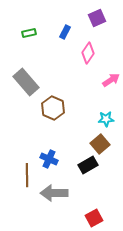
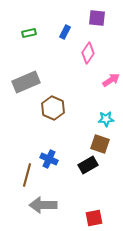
purple square: rotated 30 degrees clockwise
gray rectangle: rotated 72 degrees counterclockwise
brown square: rotated 30 degrees counterclockwise
brown line: rotated 15 degrees clockwise
gray arrow: moved 11 px left, 12 px down
red square: rotated 18 degrees clockwise
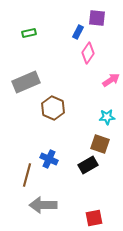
blue rectangle: moved 13 px right
cyan star: moved 1 px right, 2 px up
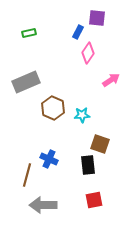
cyan star: moved 25 px left, 2 px up
black rectangle: rotated 66 degrees counterclockwise
red square: moved 18 px up
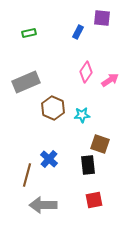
purple square: moved 5 px right
pink diamond: moved 2 px left, 19 px down
pink arrow: moved 1 px left
blue cross: rotated 18 degrees clockwise
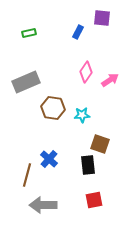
brown hexagon: rotated 15 degrees counterclockwise
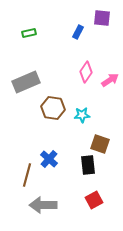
red square: rotated 18 degrees counterclockwise
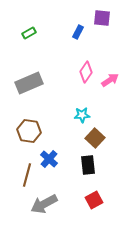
green rectangle: rotated 16 degrees counterclockwise
gray rectangle: moved 3 px right, 1 px down
brown hexagon: moved 24 px left, 23 px down
brown square: moved 5 px left, 6 px up; rotated 24 degrees clockwise
gray arrow: moved 1 px right, 1 px up; rotated 28 degrees counterclockwise
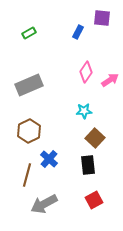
gray rectangle: moved 2 px down
cyan star: moved 2 px right, 4 px up
brown hexagon: rotated 25 degrees clockwise
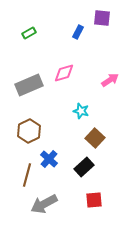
pink diamond: moved 22 px left, 1 px down; rotated 40 degrees clockwise
cyan star: moved 3 px left; rotated 21 degrees clockwise
black rectangle: moved 4 px left, 2 px down; rotated 54 degrees clockwise
red square: rotated 24 degrees clockwise
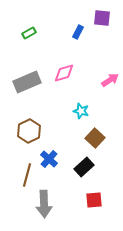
gray rectangle: moved 2 px left, 3 px up
gray arrow: rotated 64 degrees counterclockwise
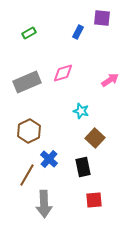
pink diamond: moved 1 px left
black rectangle: moved 1 px left; rotated 60 degrees counterclockwise
brown line: rotated 15 degrees clockwise
